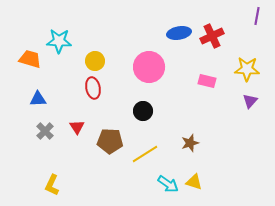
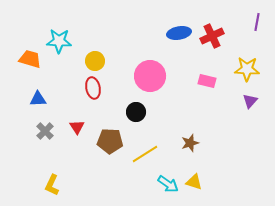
purple line: moved 6 px down
pink circle: moved 1 px right, 9 px down
black circle: moved 7 px left, 1 px down
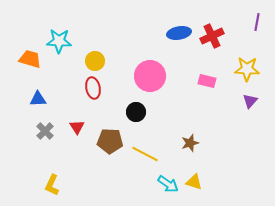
yellow line: rotated 60 degrees clockwise
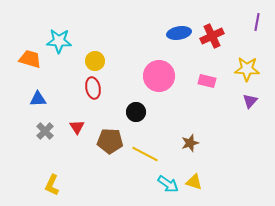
pink circle: moved 9 px right
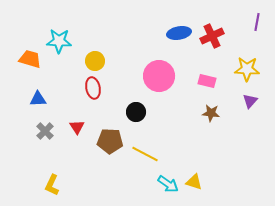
brown star: moved 21 px right, 30 px up; rotated 24 degrees clockwise
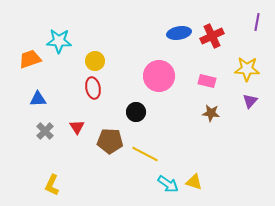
orange trapezoid: rotated 35 degrees counterclockwise
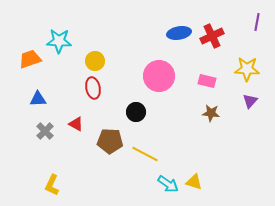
red triangle: moved 1 px left, 3 px up; rotated 28 degrees counterclockwise
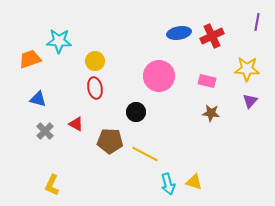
red ellipse: moved 2 px right
blue triangle: rotated 18 degrees clockwise
cyan arrow: rotated 40 degrees clockwise
